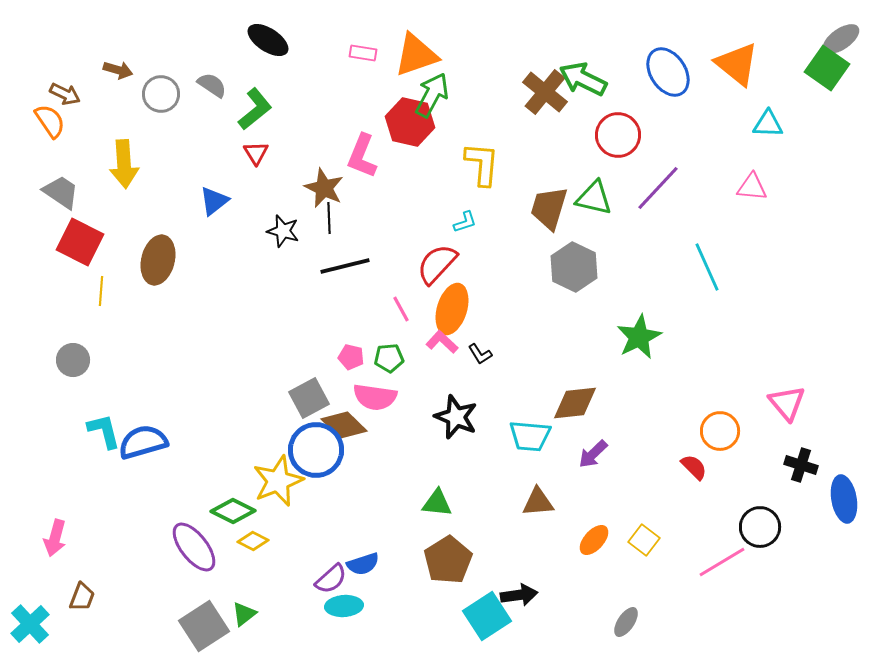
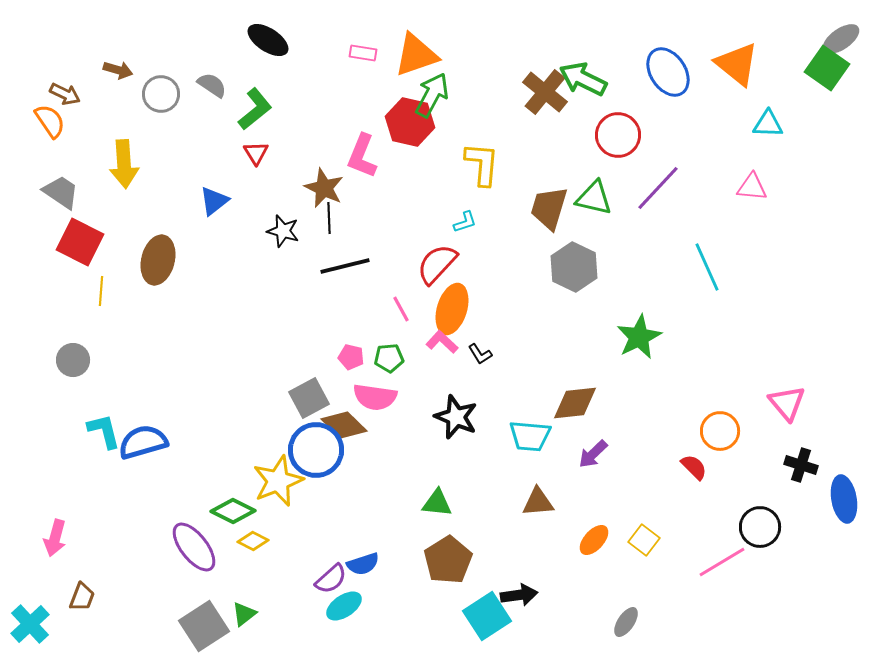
cyan ellipse at (344, 606): rotated 30 degrees counterclockwise
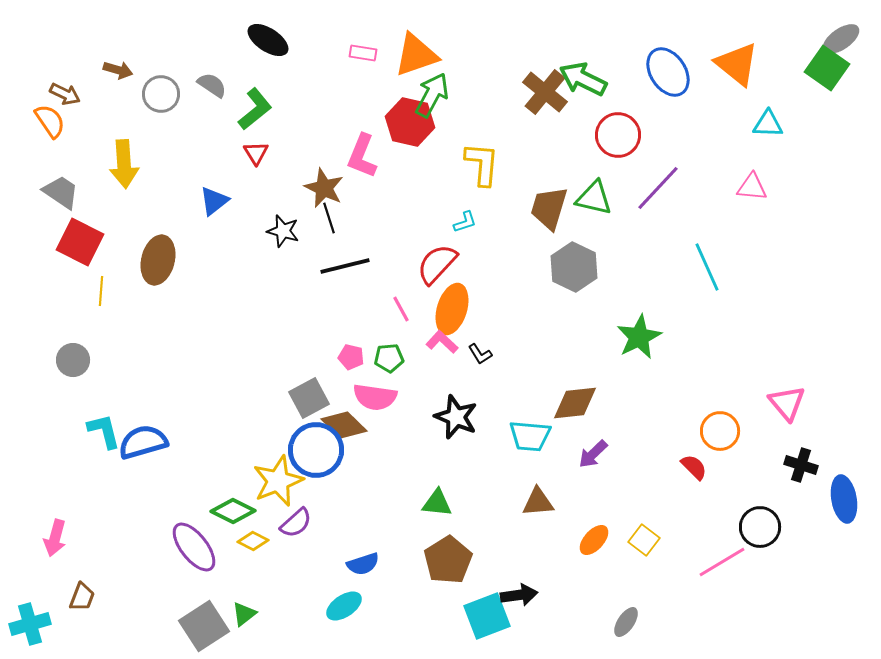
black line at (329, 218): rotated 16 degrees counterclockwise
purple semicircle at (331, 579): moved 35 px left, 56 px up
cyan square at (487, 616): rotated 12 degrees clockwise
cyan cross at (30, 624): rotated 27 degrees clockwise
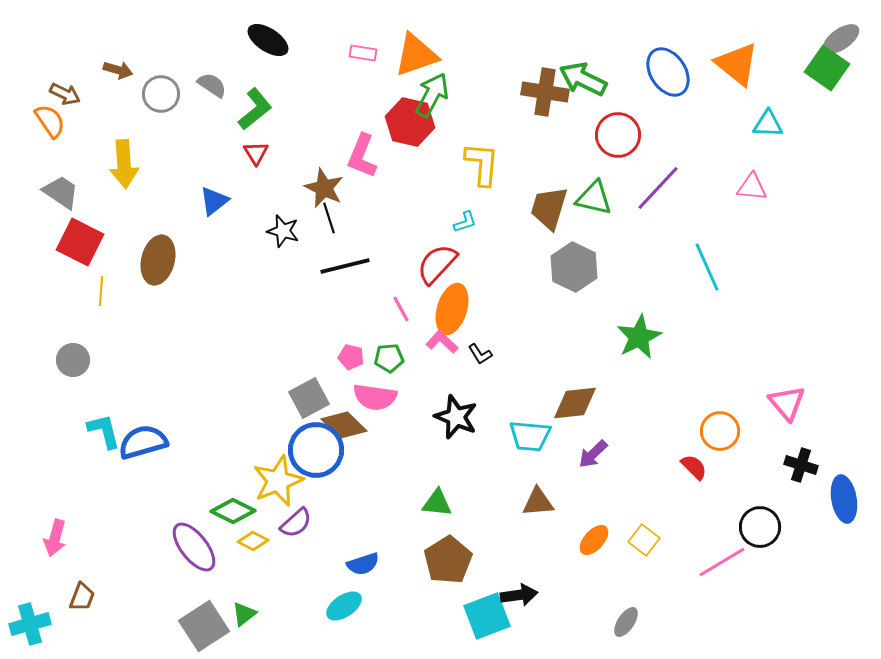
brown cross at (545, 92): rotated 30 degrees counterclockwise
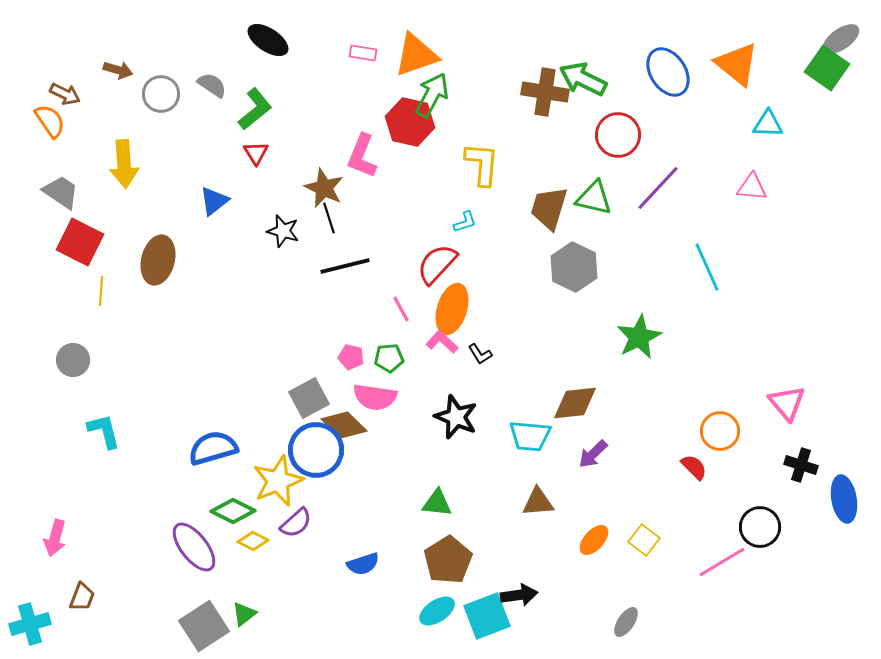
blue semicircle at (143, 442): moved 70 px right, 6 px down
cyan ellipse at (344, 606): moved 93 px right, 5 px down
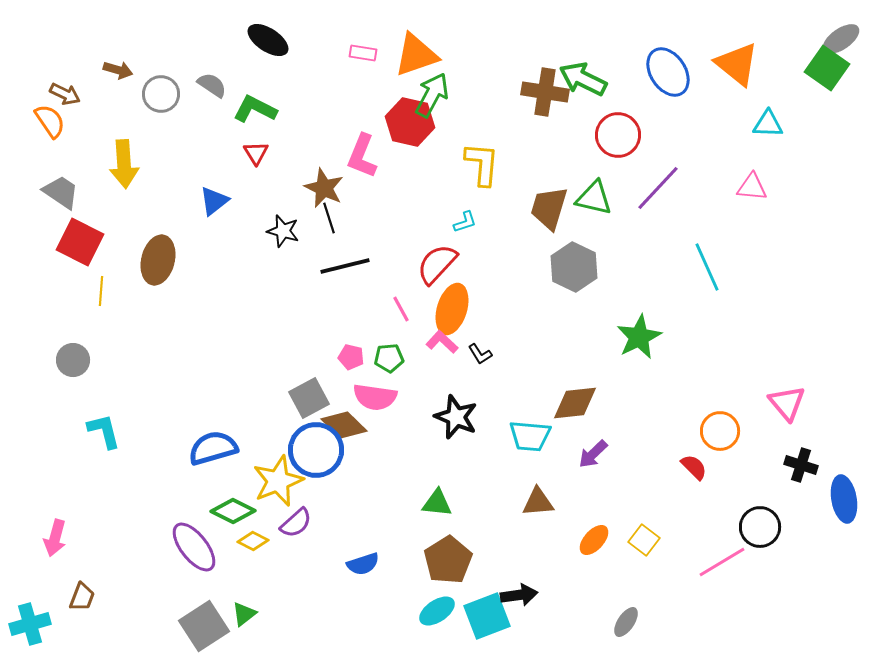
green L-shape at (255, 109): rotated 114 degrees counterclockwise
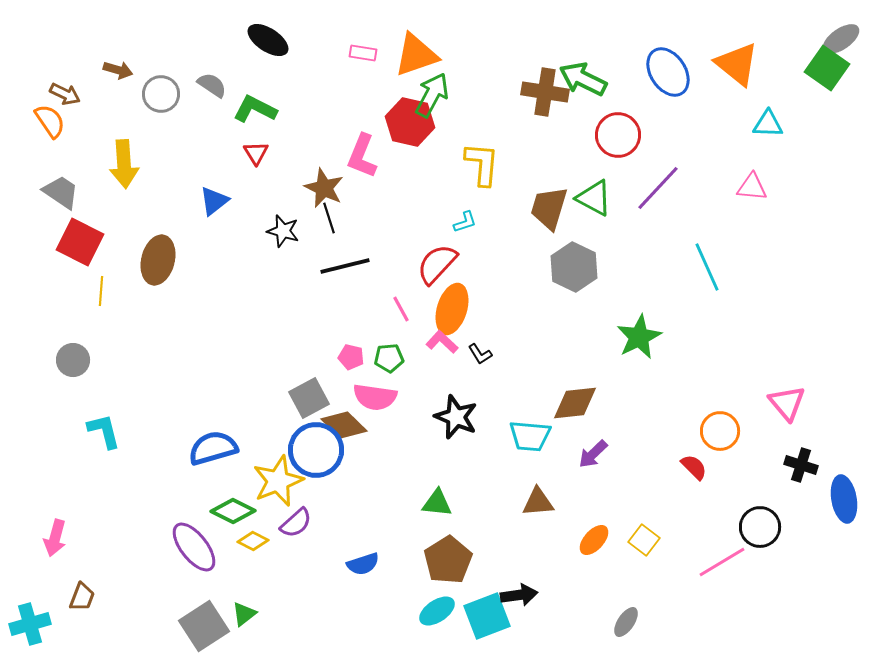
green triangle at (594, 198): rotated 15 degrees clockwise
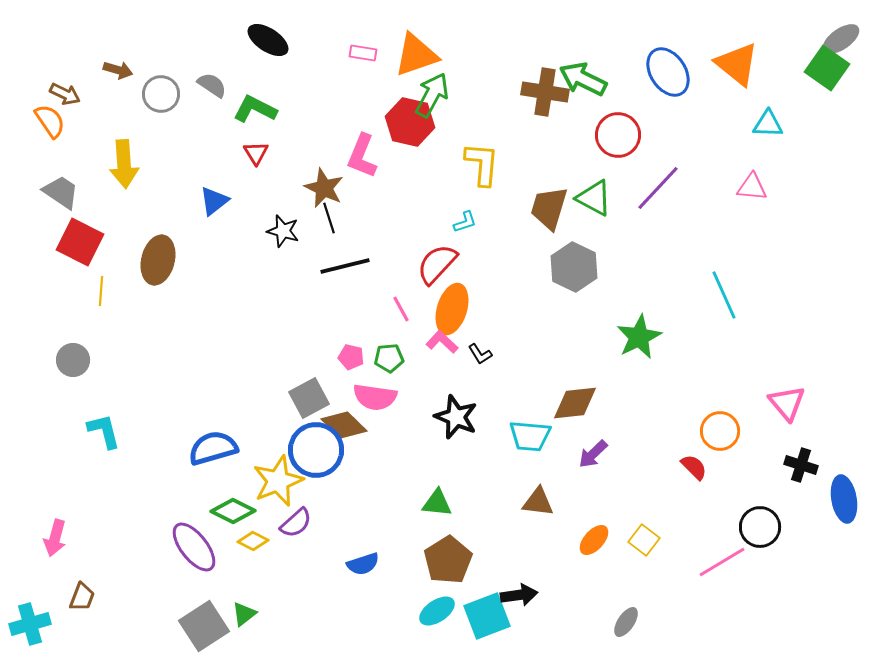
cyan line at (707, 267): moved 17 px right, 28 px down
brown triangle at (538, 502): rotated 12 degrees clockwise
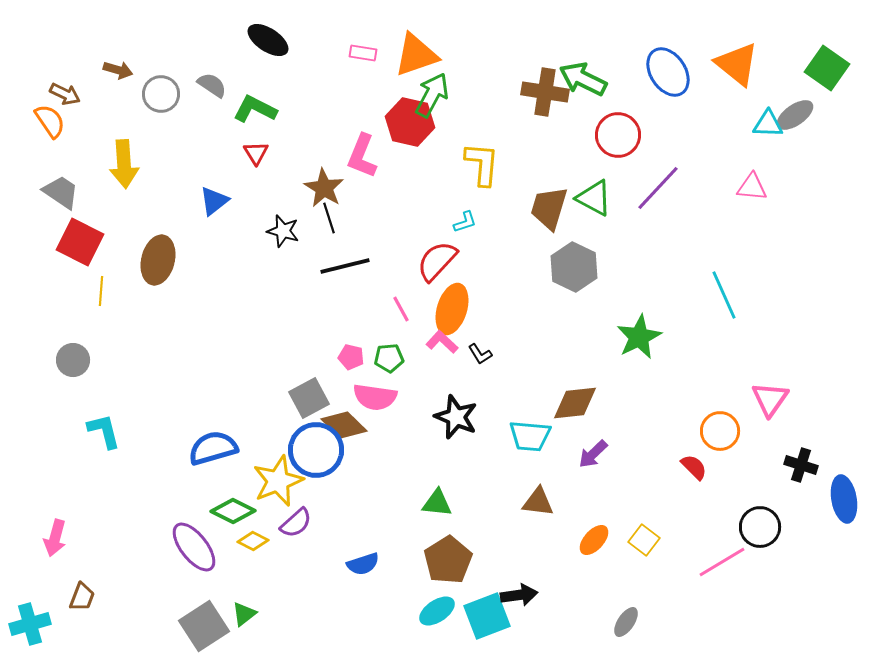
gray ellipse at (841, 39): moved 46 px left, 76 px down
brown star at (324, 188): rotated 6 degrees clockwise
red semicircle at (437, 264): moved 3 px up
pink triangle at (787, 403): moved 17 px left, 4 px up; rotated 15 degrees clockwise
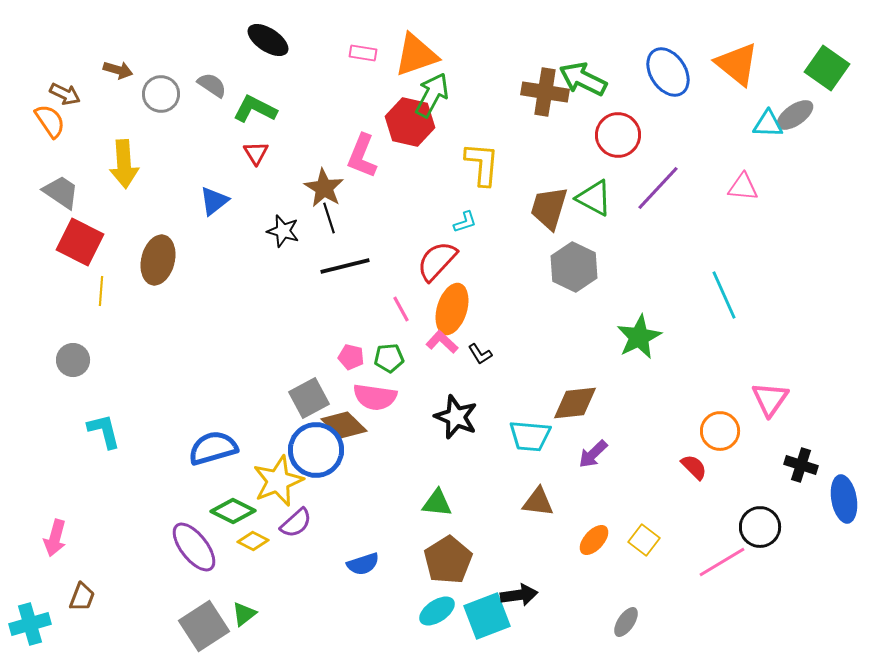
pink triangle at (752, 187): moved 9 px left
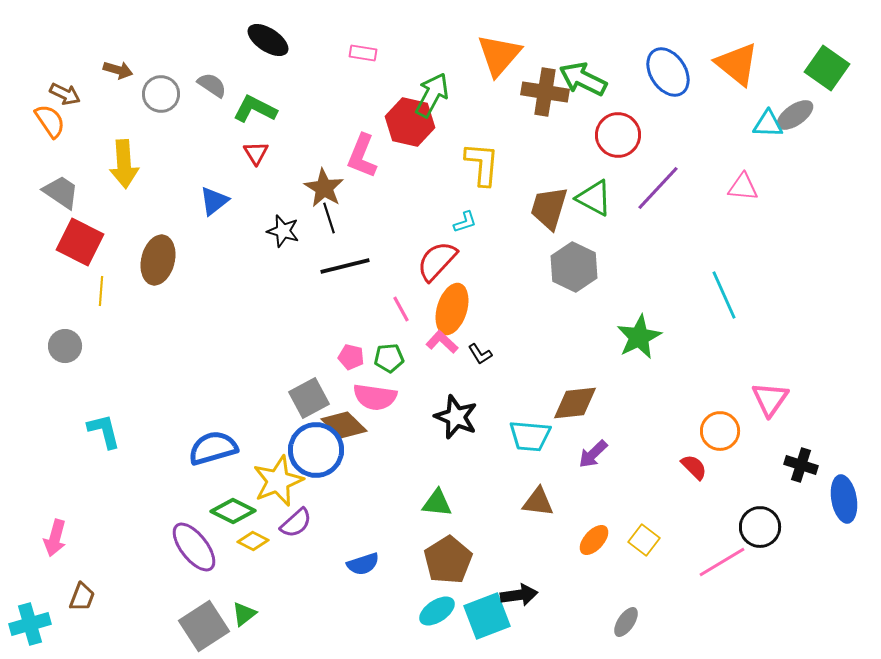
orange triangle at (416, 55): moved 83 px right; rotated 30 degrees counterclockwise
gray circle at (73, 360): moved 8 px left, 14 px up
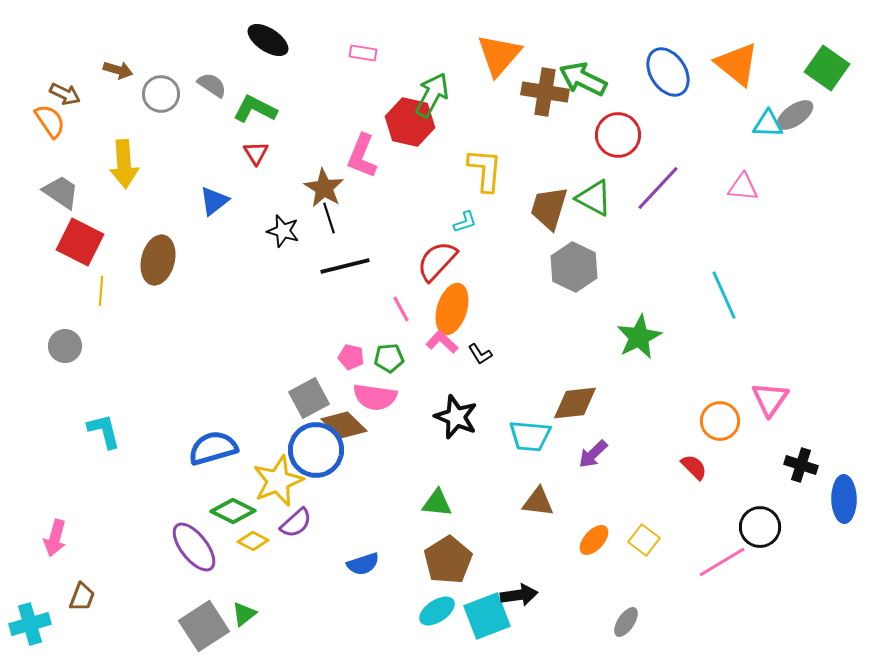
yellow L-shape at (482, 164): moved 3 px right, 6 px down
orange circle at (720, 431): moved 10 px up
blue ellipse at (844, 499): rotated 9 degrees clockwise
